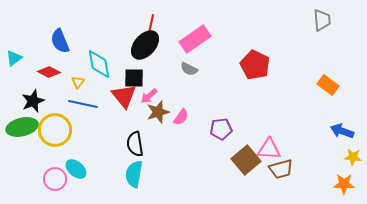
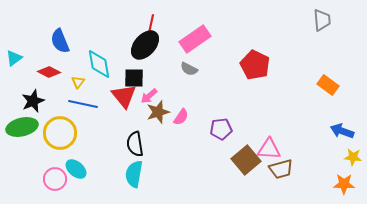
yellow circle: moved 5 px right, 3 px down
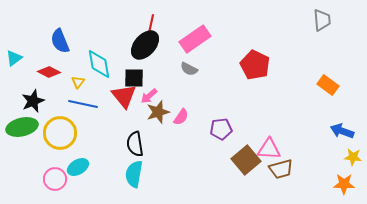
cyan ellipse: moved 2 px right, 2 px up; rotated 70 degrees counterclockwise
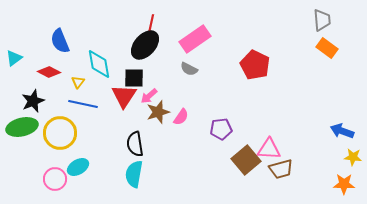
orange rectangle: moved 1 px left, 37 px up
red triangle: rotated 12 degrees clockwise
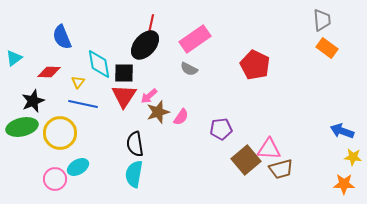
blue semicircle: moved 2 px right, 4 px up
red diamond: rotated 25 degrees counterclockwise
black square: moved 10 px left, 5 px up
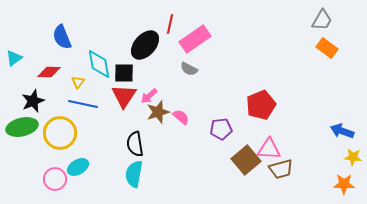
gray trapezoid: rotated 35 degrees clockwise
red line: moved 19 px right
red pentagon: moved 6 px right, 40 px down; rotated 24 degrees clockwise
pink semicircle: rotated 84 degrees counterclockwise
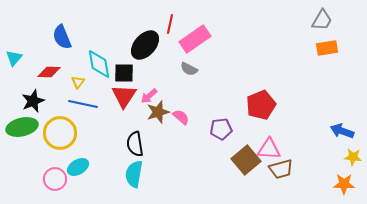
orange rectangle: rotated 45 degrees counterclockwise
cyan triangle: rotated 12 degrees counterclockwise
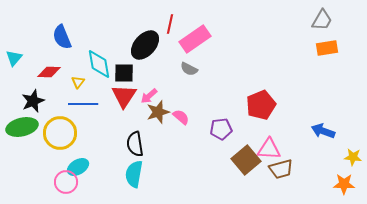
blue line: rotated 12 degrees counterclockwise
blue arrow: moved 19 px left
pink circle: moved 11 px right, 3 px down
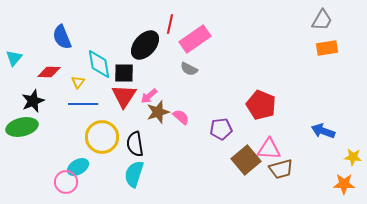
red pentagon: rotated 28 degrees counterclockwise
yellow circle: moved 42 px right, 4 px down
cyan semicircle: rotated 8 degrees clockwise
